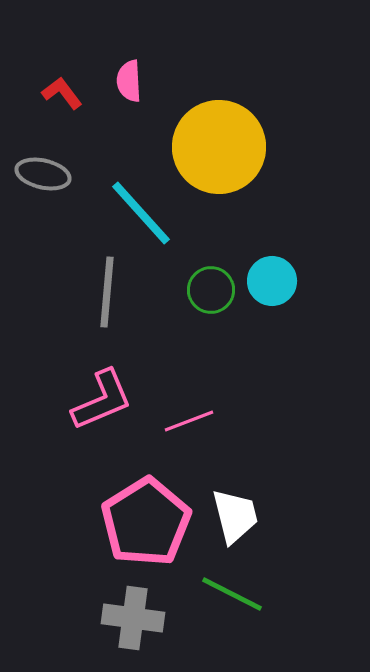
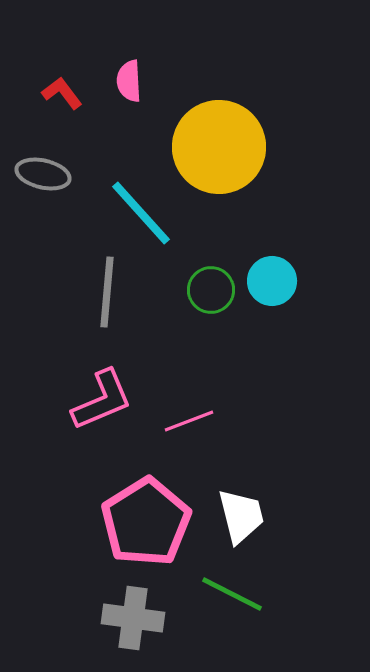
white trapezoid: moved 6 px right
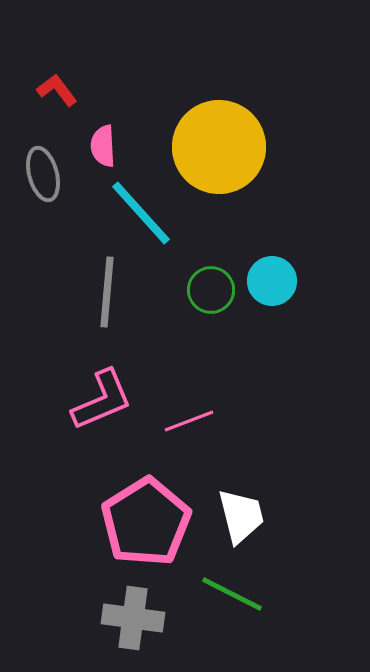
pink semicircle: moved 26 px left, 65 px down
red L-shape: moved 5 px left, 3 px up
gray ellipse: rotated 62 degrees clockwise
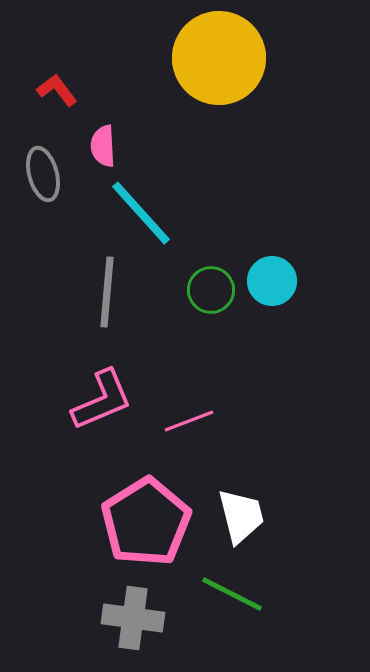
yellow circle: moved 89 px up
